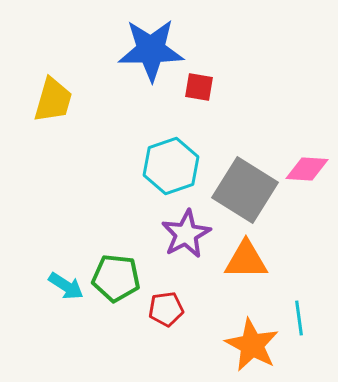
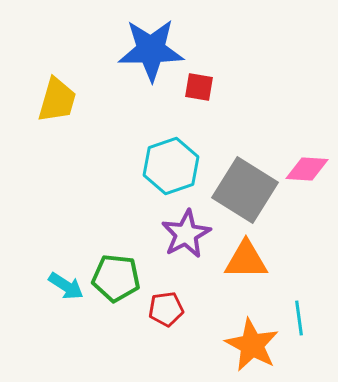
yellow trapezoid: moved 4 px right
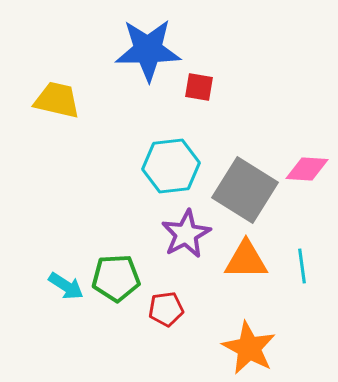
blue star: moved 3 px left
yellow trapezoid: rotated 93 degrees counterclockwise
cyan hexagon: rotated 12 degrees clockwise
green pentagon: rotated 9 degrees counterclockwise
cyan line: moved 3 px right, 52 px up
orange star: moved 3 px left, 3 px down
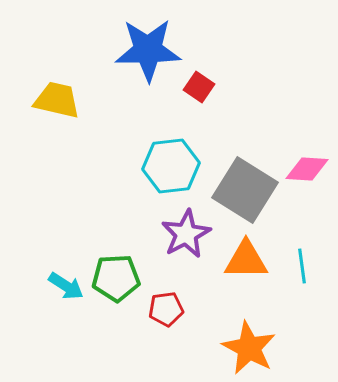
red square: rotated 24 degrees clockwise
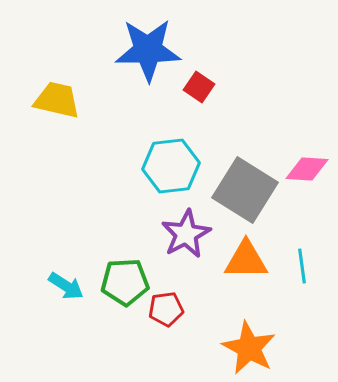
green pentagon: moved 9 px right, 4 px down
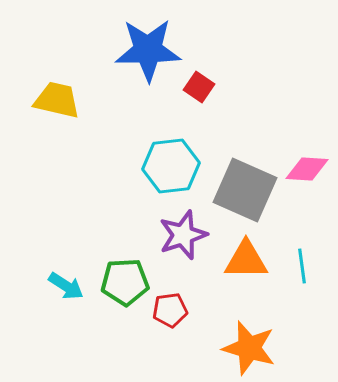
gray square: rotated 8 degrees counterclockwise
purple star: moved 3 px left, 1 px down; rotated 9 degrees clockwise
red pentagon: moved 4 px right, 1 px down
orange star: rotated 12 degrees counterclockwise
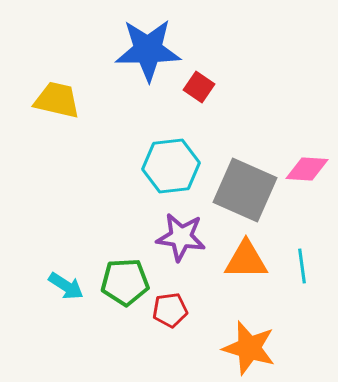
purple star: moved 2 px left, 2 px down; rotated 27 degrees clockwise
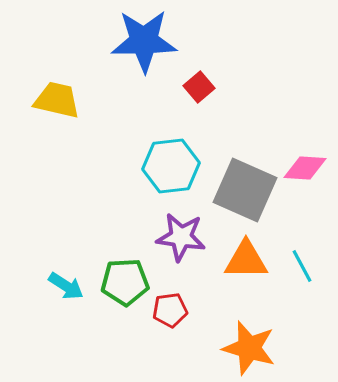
blue star: moved 4 px left, 9 px up
red square: rotated 16 degrees clockwise
pink diamond: moved 2 px left, 1 px up
cyan line: rotated 20 degrees counterclockwise
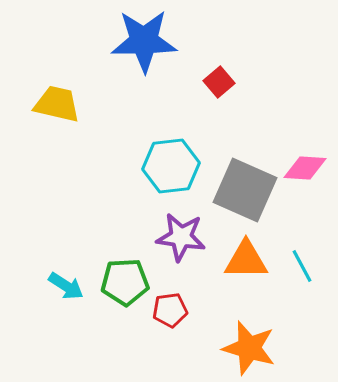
red square: moved 20 px right, 5 px up
yellow trapezoid: moved 4 px down
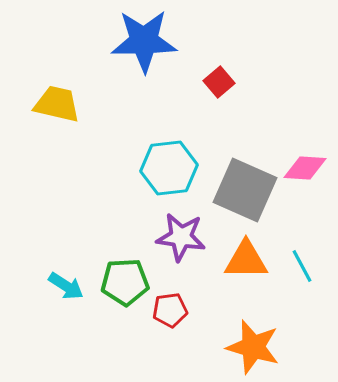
cyan hexagon: moved 2 px left, 2 px down
orange star: moved 4 px right, 1 px up
